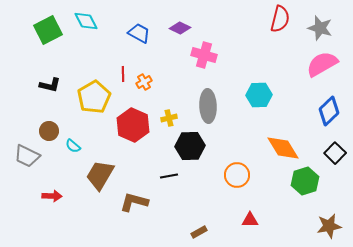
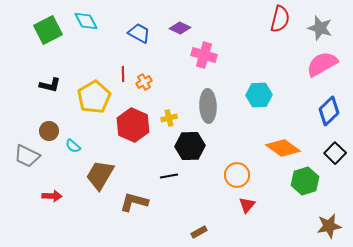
orange diamond: rotated 24 degrees counterclockwise
red triangle: moved 3 px left, 15 px up; rotated 48 degrees counterclockwise
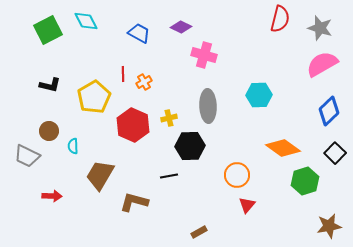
purple diamond: moved 1 px right, 1 px up
cyan semicircle: rotated 49 degrees clockwise
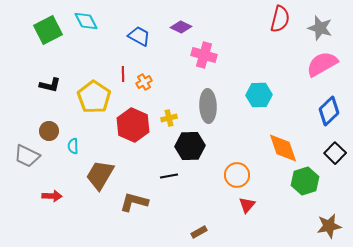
blue trapezoid: moved 3 px down
yellow pentagon: rotated 8 degrees counterclockwise
orange diamond: rotated 36 degrees clockwise
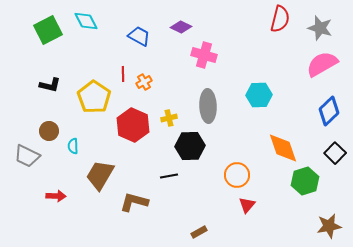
red arrow: moved 4 px right
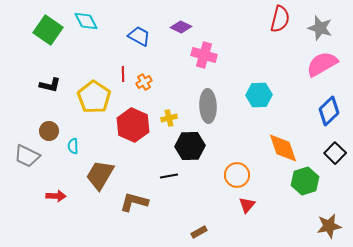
green square: rotated 28 degrees counterclockwise
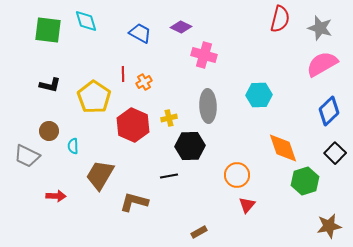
cyan diamond: rotated 10 degrees clockwise
green square: rotated 28 degrees counterclockwise
blue trapezoid: moved 1 px right, 3 px up
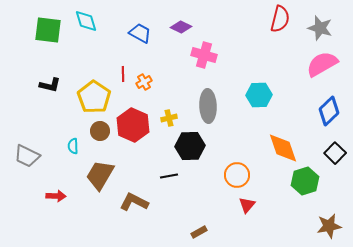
brown circle: moved 51 px right
brown L-shape: rotated 12 degrees clockwise
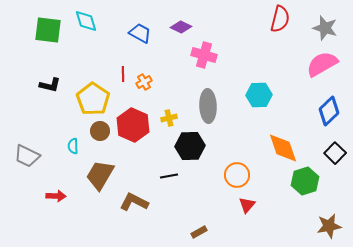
gray star: moved 5 px right
yellow pentagon: moved 1 px left, 2 px down
